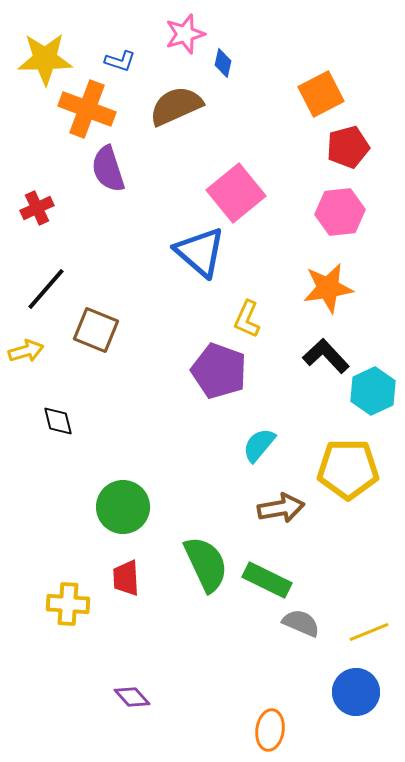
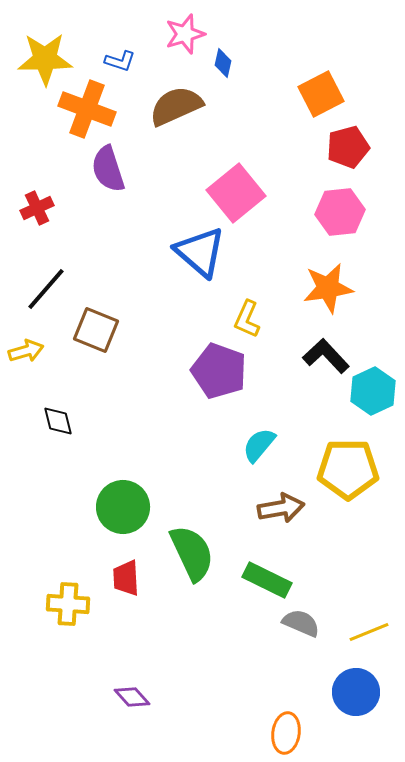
green semicircle: moved 14 px left, 11 px up
orange ellipse: moved 16 px right, 3 px down
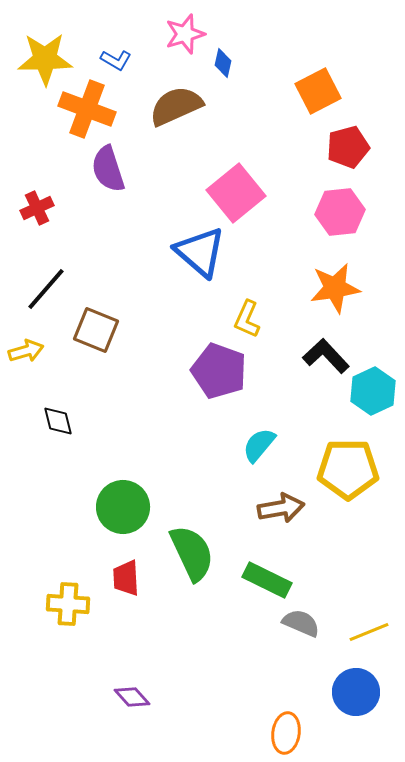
blue L-shape: moved 4 px left, 1 px up; rotated 12 degrees clockwise
orange square: moved 3 px left, 3 px up
orange star: moved 7 px right
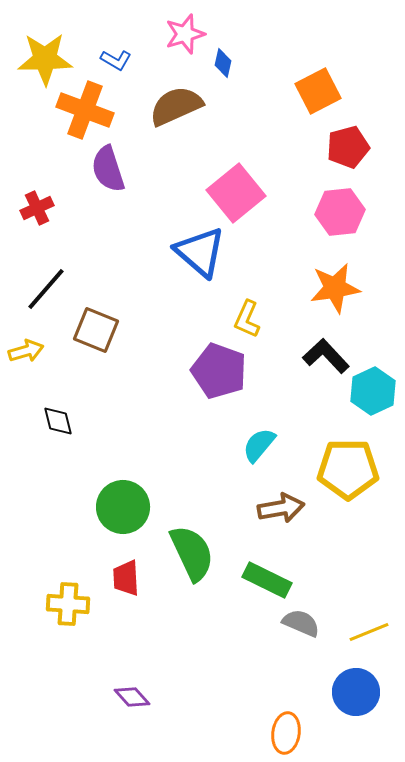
orange cross: moved 2 px left, 1 px down
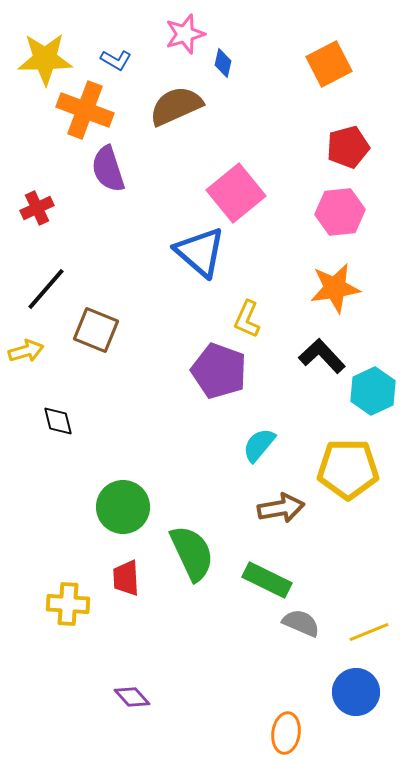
orange square: moved 11 px right, 27 px up
black L-shape: moved 4 px left
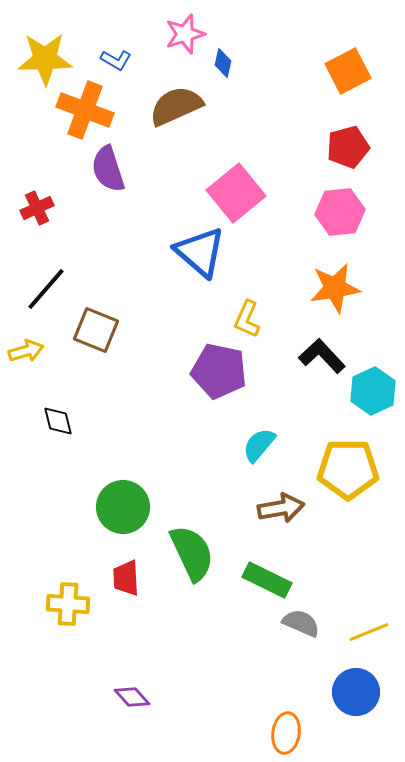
orange square: moved 19 px right, 7 px down
purple pentagon: rotated 8 degrees counterclockwise
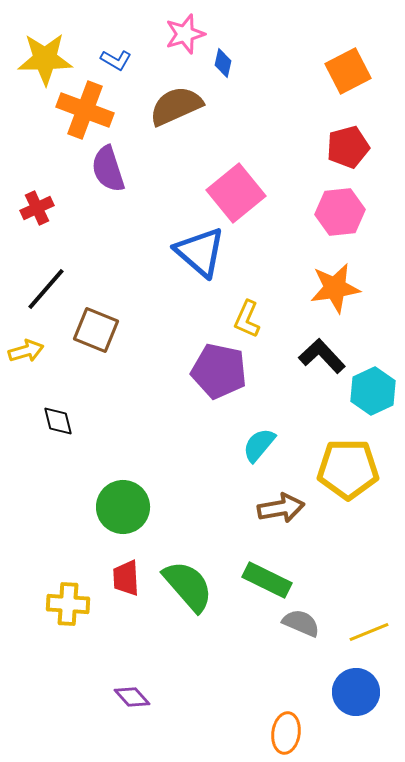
green semicircle: moved 4 px left, 33 px down; rotated 16 degrees counterclockwise
